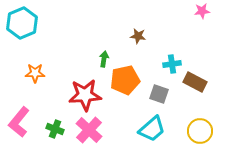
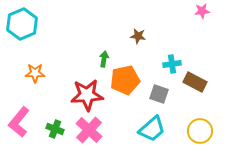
cyan hexagon: moved 1 px down
red star: moved 2 px right
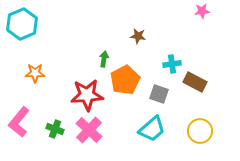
orange pentagon: rotated 16 degrees counterclockwise
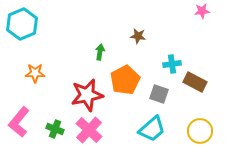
green arrow: moved 4 px left, 7 px up
red star: rotated 8 degrees counterclockwise
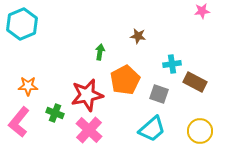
orange star: moved 7 px left, 13 px down
green cross: moved 16 px up
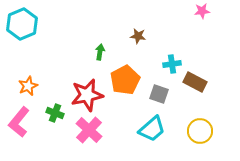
orange star: rotated 24 degrees counterclockwise
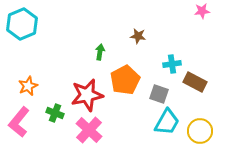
cyan trapezoid: moved 15 px right, 7 px up; rotated 20 degrees counterclockwise
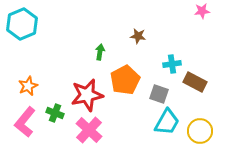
pink L-shape: moved 6 px right
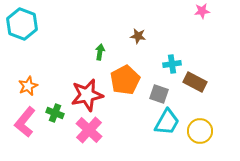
cyan hexagon: rotated 16 degrees counterclockwise
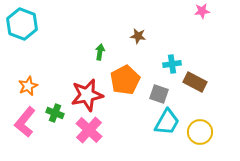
yellow circle: moved 1 px down
